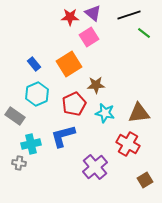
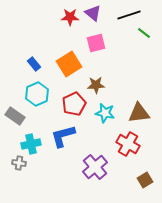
pink square: moved 7 px right, 6 px down; rotated 18 degrees clockwise
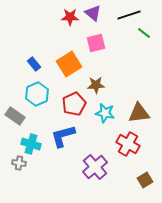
cyan cross: rotated 30 degrees clockwise
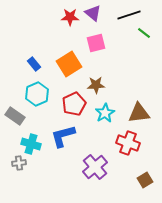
cyan star: rotated 30 degrees clockwise
red cross: moved 1 px up; rotated 10 degrees counterclockwise
gray cross: rotated 16 degrees counterclockwise
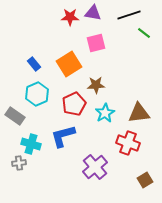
purple triangle: rotated 30 degrees counterclockwise
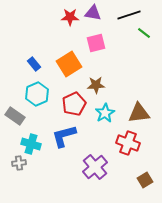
blue L-shape: moved 1 px right
